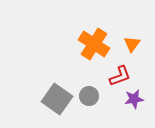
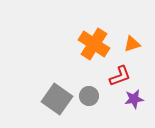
orange triangle: rotated 36 degrees clockwise
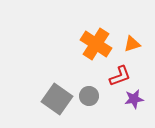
orange cross: moved 2 px right
